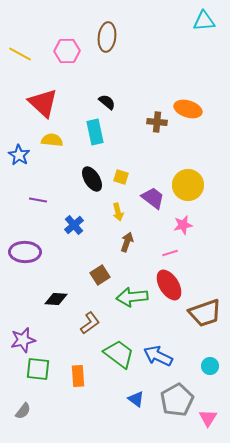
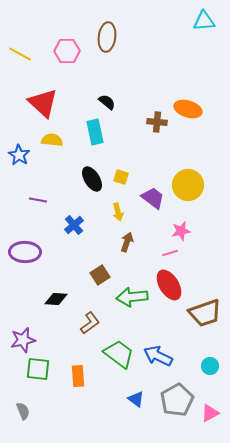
pink star: moved 2 px left, 6 px down
gray semicircle: rotated 60 degrees counterclockwise
pink triangle: moved 2 px right, 5 px up; rotated 30 degrees clockwise
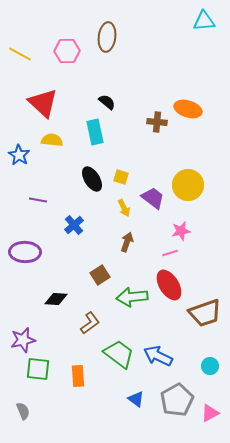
yellow arrow: moved 6 px right, 4 px up; rotated 12 degrees counterclockwise
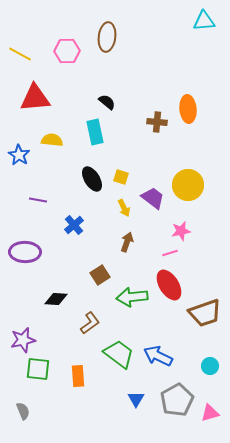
red triangle: moved 8 px left, 5 px up; rotated 48 degrees counterclockwise
orange ellipse: rotated 68 degrees clockwise
blue triangle: rotated 24 degrees clockwise
pink triangle: rotated 12 degrees clockwise
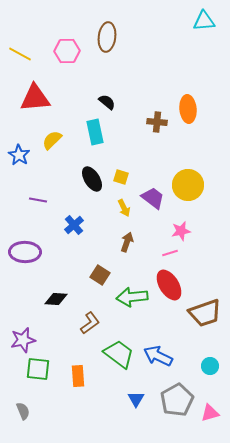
yellow semicircle: rotated 50 degrees counterclockwise
brown square: rotated 24 degrees counterclockwise
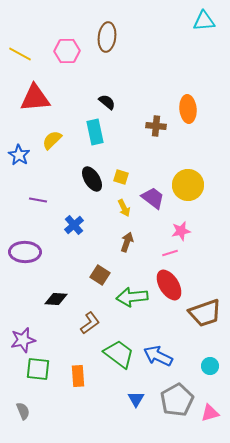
brown cross: moved 1 px left, 4 px down
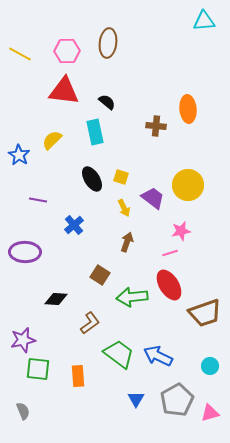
brown ellipse: moved 1 px right, 6 px down
red triangle: moved 29 px right, 7 px up; rotated 12 degrees clockwise
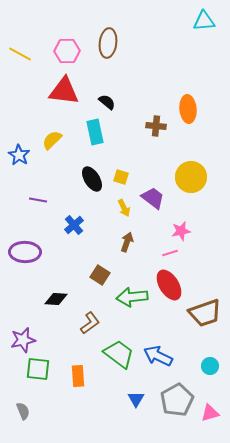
yellow circle: moved 3 px right, 8 px up
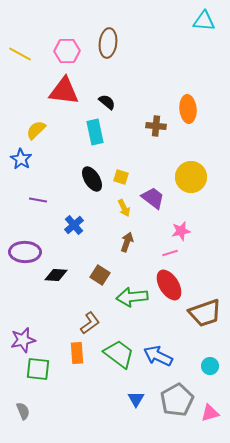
cyan triangle: rotated 10 degrees clockwise
yellow semicircle: moved 16 px left, 10 px up
blue star: moved 2 px right, 4 px down
black diamond: moved 24 px up
orange rectangle: moved 1 px left, 23 px up
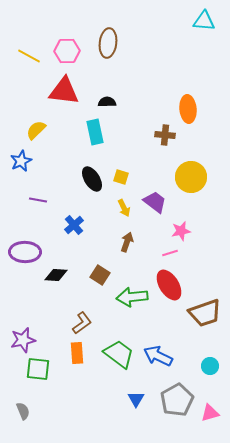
yellow line: moved 9 px right, 2 px down
black semicircle: rotated 42 degrees counterclockwise
brown cross: moved 9 px right, 9 px down
blue star: moved 2 px down; rotated 15 degrees clockwise
purple trapezoid: moved 2 px right, 4 px down
brown L-shape: moved 8 px left
